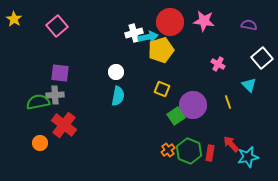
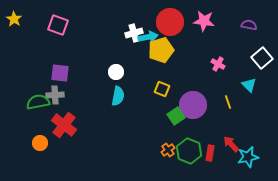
pink square: moved 1 px right, 1 px up; rotated 30 degrees counterclockwise
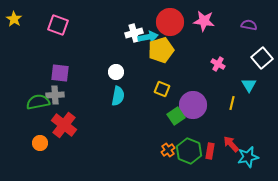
cyan triangle: rotated 14 degrees clockwise
yellow line: moved 4 px right, 1 px down; rotated 32 degrees clockwise
red rectangle: moved 2 px up
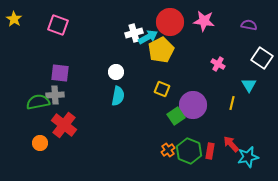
cyan arrow: rotated 18 degrees counterclockwise
yellow pentagon: rotated 10 degrees counterclockwise
white square: rotated 15 degrees counterclockwise
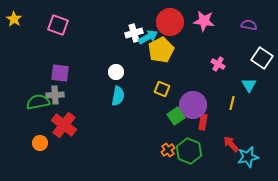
red rectangle: moved 7 px left, 29 px up
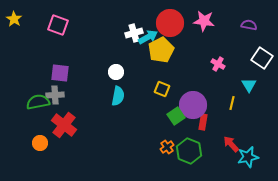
red circle: moved 1 px down
orange cross: moved 1 px left, 3 px up
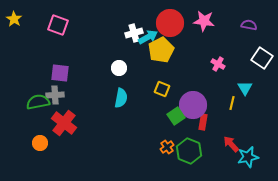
white circle: moved 3 px right, 4 px up
cyan triangle: moved 4 px left, 3 px down
cyan semicircle: moved 3 px right, 2 px down
red cross: moved 2 px up
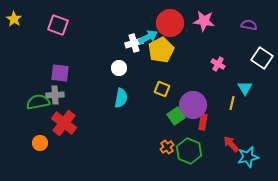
white cross: moved 10 px down
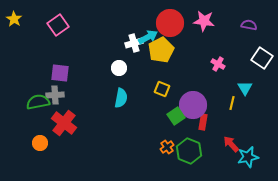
pink square: rotated 35 degrees clockwise
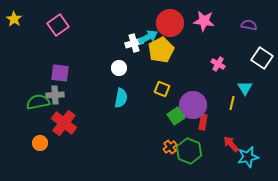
orange cross: moved 3 px right
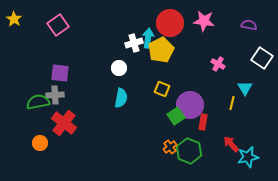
cyan arrow: moved 1 px down; rotated 54 degrees counterclockwise
purple circle: moved 3 px left
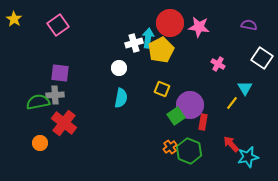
pink star: moved 5 px left, 6 px down
yellow line: rotated 24 degrees clockwise
